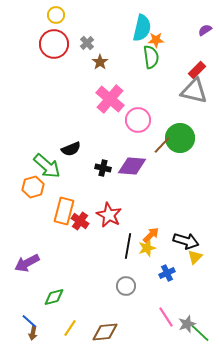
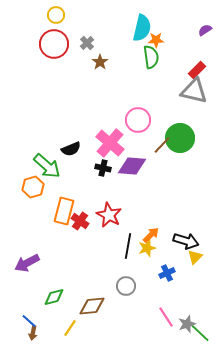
pink cross: moved 44 px down
brown diamond: moved 13 px left, 26 px up
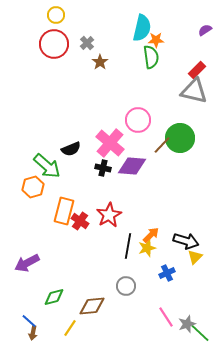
red star: rotated 15 degrees clockwise
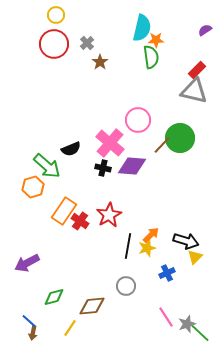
orange rectangle: rotated 20 degrees clockwise
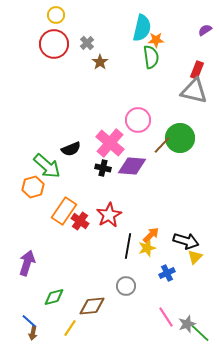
red rectangle: rotated 24 degrees counterclockwise
purple arrow: rotated 135 degrees clockwise
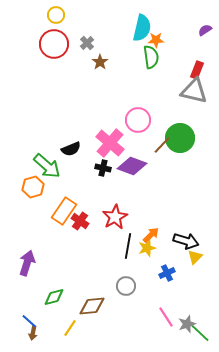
purple diamond: rotated 16 degrees clockwise
red star: moved 6 px right, 2 px down
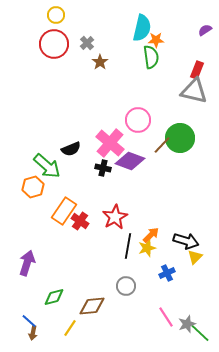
purple diamond: moved 2 px left, 5 px up
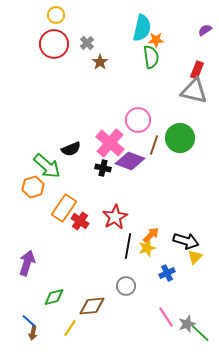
brown line: moved 8 px left; rotated 24 degrees counterclockwise
orange rectangle: moved 3 px up
